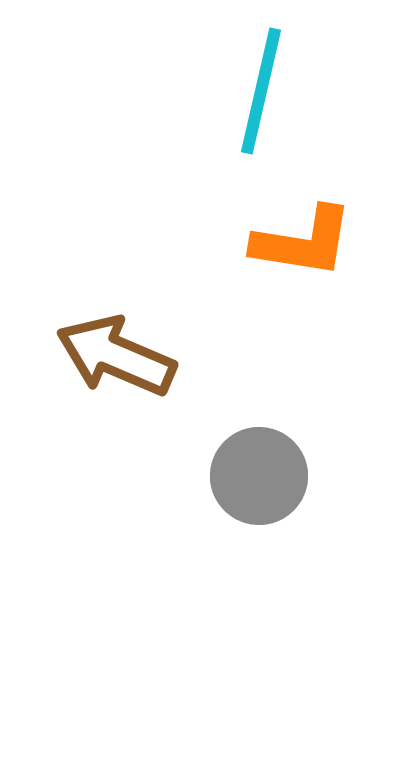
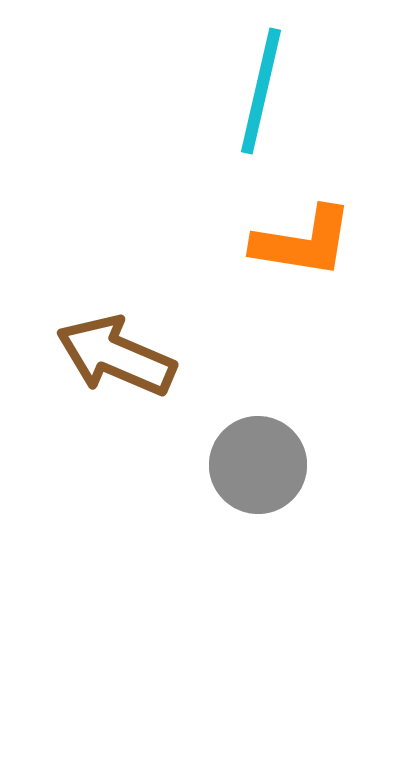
gray circle: moved 1 px left, 11 px up
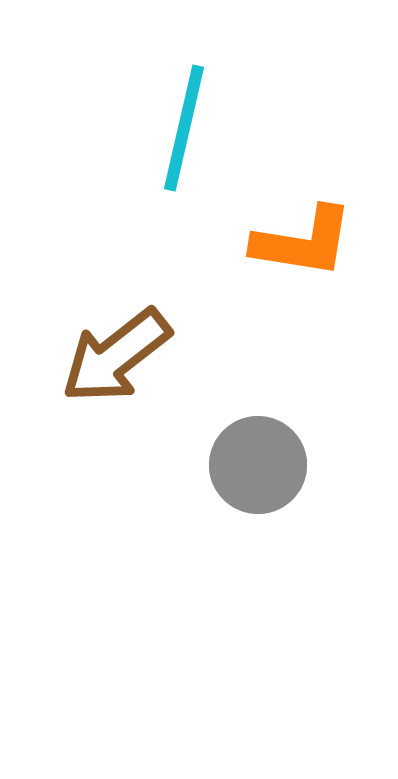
cyan line: moved 77 px left, 37 px down
brown arrow: rotated 61 degrees counterclockwise
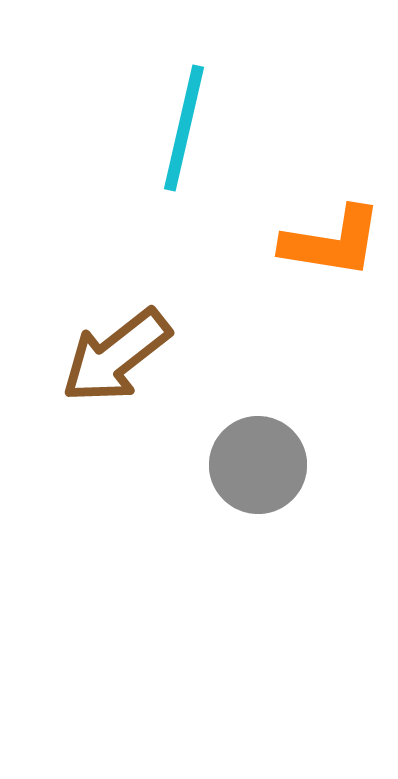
orange L-shape: moved 29 px right
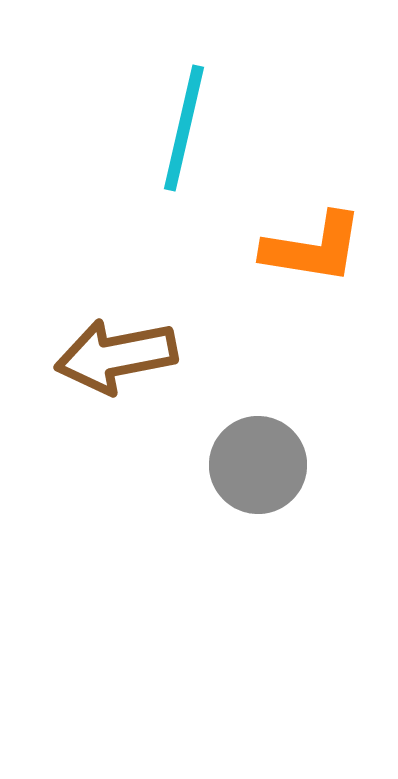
orange L-shape: moved 19 px left, 6 px down
brown arrow: rotated 27 degrees clockwise
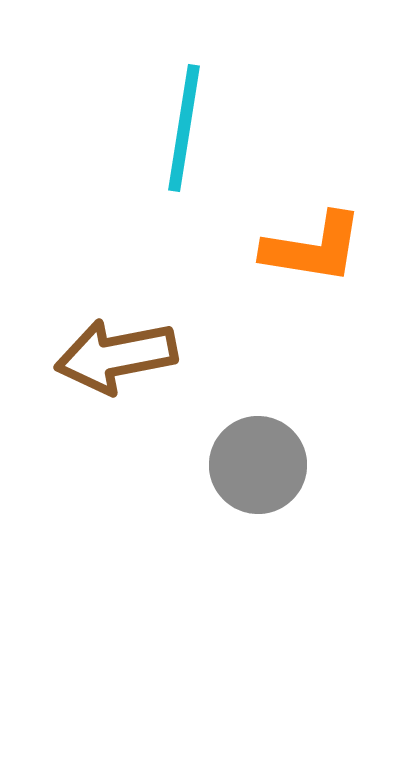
cyan line: rotated 4 degrees counterclockwise
